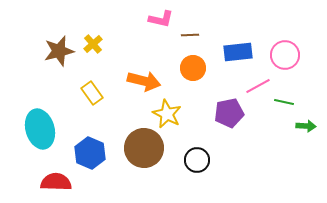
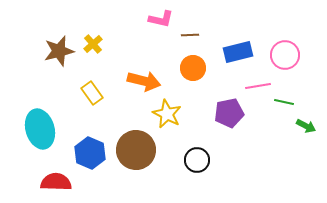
blue rectangle: rotated 8 degrees counterclockwise
pink line: rotated 20 degrees clockwise
green arrow: rotated 24 degrees clockwise
brown circle: moved 8 px left, 2 px down
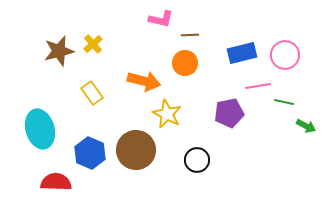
blue rectangle: moved 4 px right, 1 px down
orange circle: moved 8 px left, 5 px up
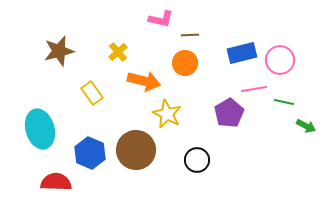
yellow cross: moved 25 px right, 8 px down
pink circle: moved 5 px left, 5 px down
pink line: moved 4 px left, 3 px down
purple pentagon: rotated 20 degrees counterclockwise
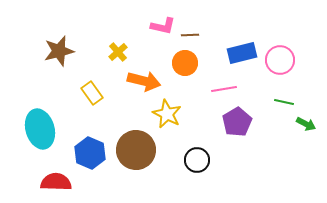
pink L-shape: moved 2 px right, 7 px down
pink line: moved 30 px left
purple pentagon: moved 8 px right, 9 px down
green arrow: moved 2 px up
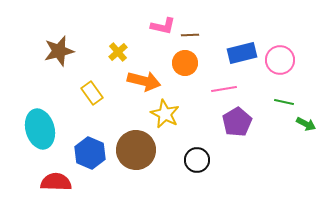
yellow star: moved 2 px left
